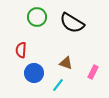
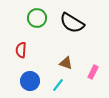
green circle: moved 1 px down
blue circle: moved 4 px left, 8 px down
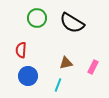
brown triangle: rotated 32 degrees counterclockwise
pink rectangle: moved 5 px up
blue circle: moved 2 px left, 5 px up
cyan line: rotated 16 degrees counterclockwise
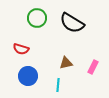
red semicircle: moved 1 px up; rotated 77 degrees counterclockwise
cyan line: rotated 16 degrees counterclockwise
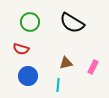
green circle: moved 7 px left, 4 px down
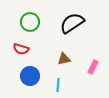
black semicircle: rotated 115 degrees clockwise
brown triangle: moved 2 px left, 4 px up
blue circle: moved 2 px right
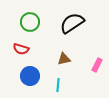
pink rectangle: moved 4 px right, 2 px up
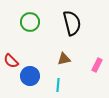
black semicircle: rotated 110 degrees clockwise
red semicircle: moved 10 px left, 12 px down; rotated 28 degrees clockwise
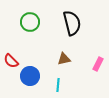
pink rectangle: moved 1 px right, 1 px up
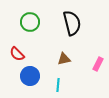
red semicircle: moved 6 px right, 7 px up
